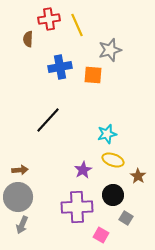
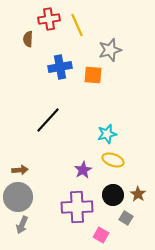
brown star: moved 18 px down
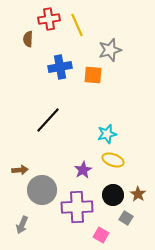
gray circle: moved 24 px right, 7 px up
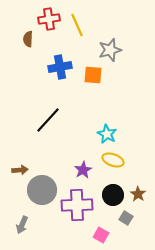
cyan star: rotated 30 degrees counterclockwise
purple cross: moved 2 px up
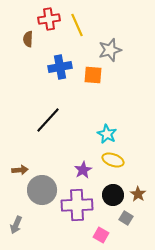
gray arrow: moved 6 px left
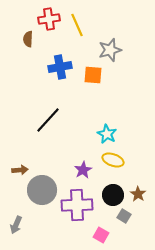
gray square: moved 2 px left, 2 px up
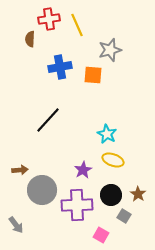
brown semicircle: moved 2 px right
black circle: moved 2 px left
gray arrow: rotated 60 degrees counterclockwise
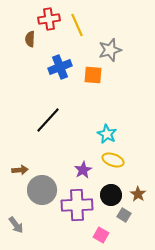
blue cross: rotated 10 degrees counterclockwise
gray square: moved 1 px up
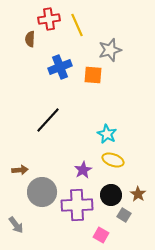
gray circle: moved 2 px down
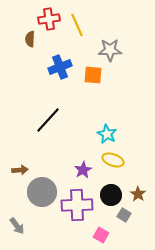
gray star: rotated 15 degrees clockwise
gray arrow: moved 1 px right, 1 px down
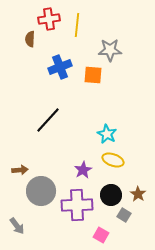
yellow line: rotated 30 degrees clockwise
gray circle: moved 1 px left, 1 px up
